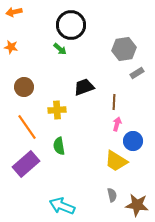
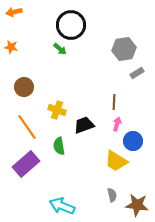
black trapezoid: moved 38 px down
yellow cross: rotated 24 degrees clockwise
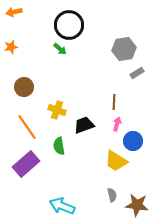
black circle: moved 2 px left
orange star: rotated 24 degrees counterclockwise
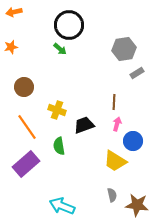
yellow trapezoid: moved 1 px left
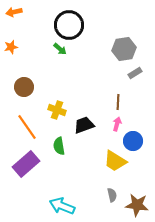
gray rectangle: moved 2 px left
brown line: moved 4 px right
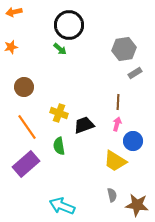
yellow cross: moved 2 px right, 3 px down
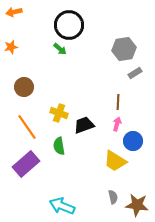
gray semicircle: moved 1 px right, 2 px down
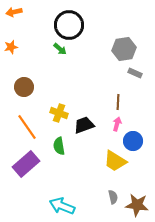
gray rectangle: rotated 56 degrees clockwise
